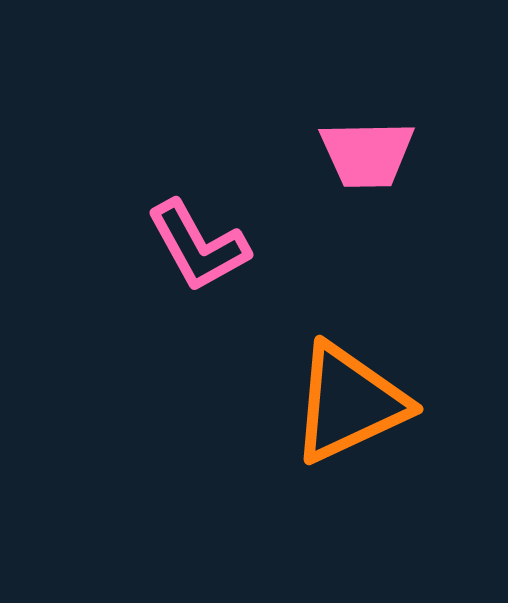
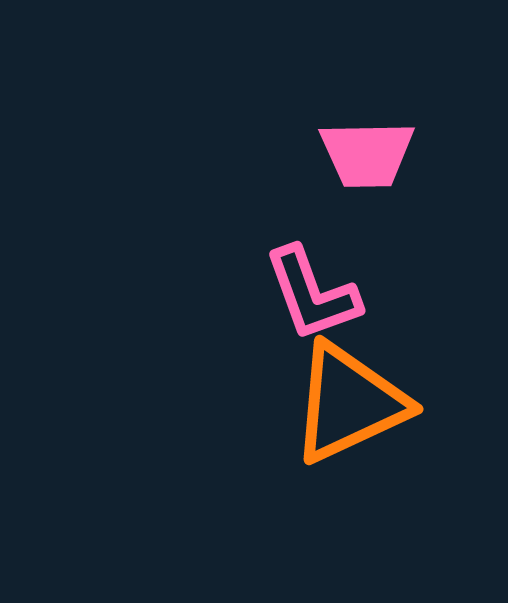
pink L-shape: moved 114 px right, 48 px down; rotated 9 degrees clockwise
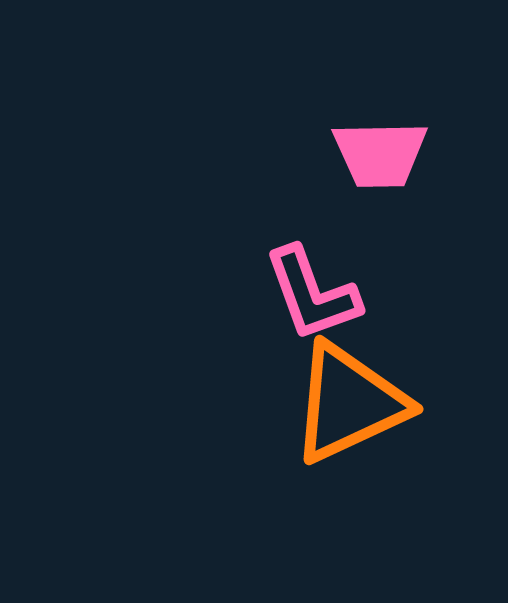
pink trapezoid: moved 13 px right
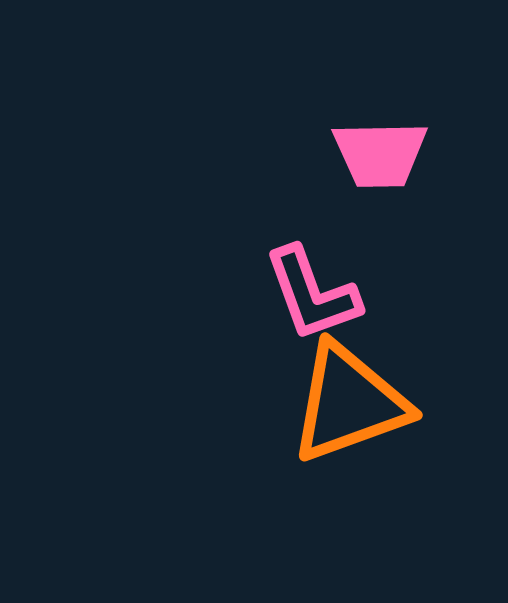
orange triangle: rotated 5 degrees clockwise
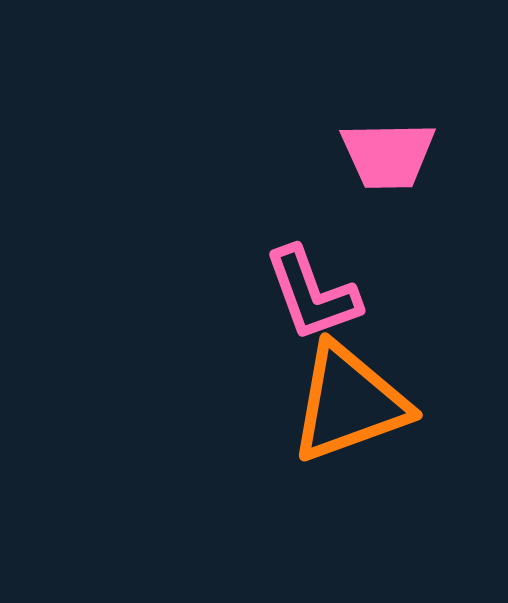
pink trapezoid: moved 8 px right, 1 px down
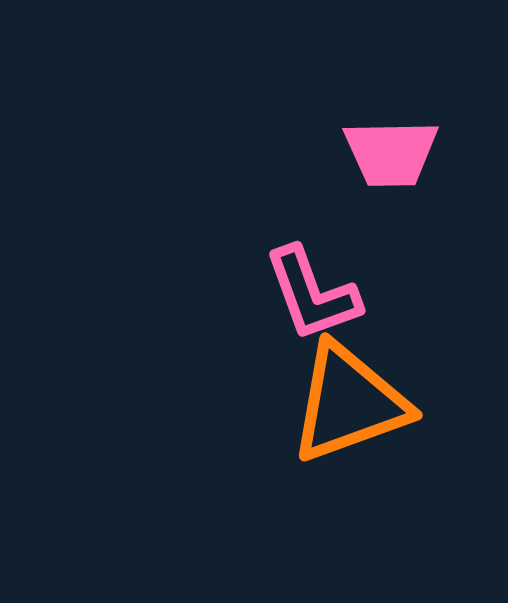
pink trapezoid: moved 3 px right, 2 px up
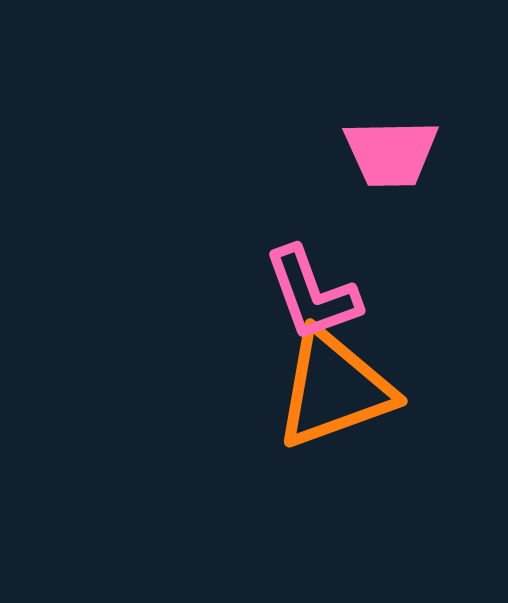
orange triangle: moved 15 px left, 14 px up
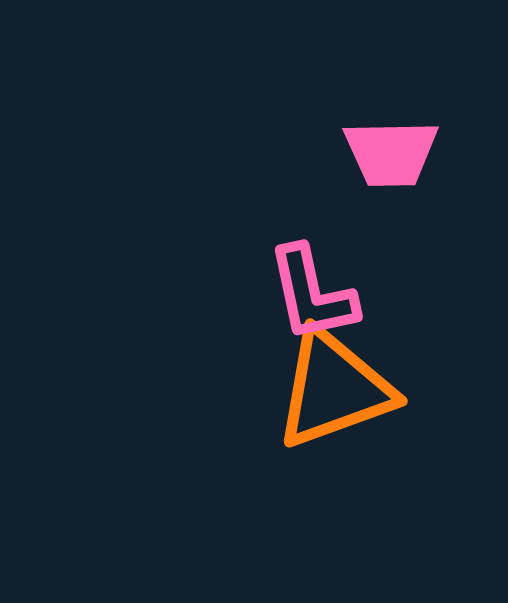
pink L-shape: rotated 8 degrees clockwise
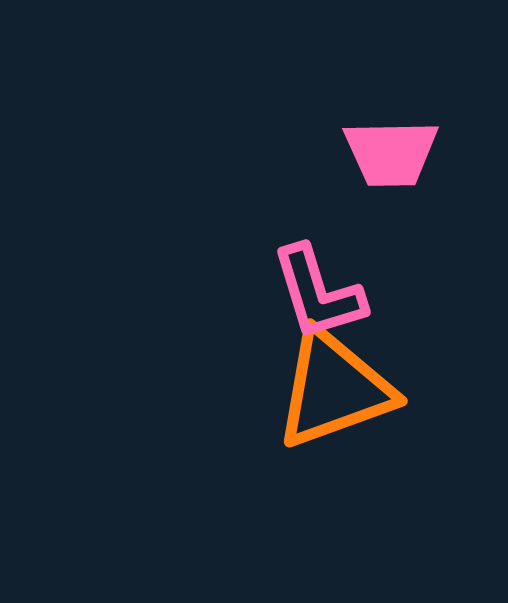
pink L-shape: moved 6 px right, 1 px up; rotated 5 degrees counterclockwise
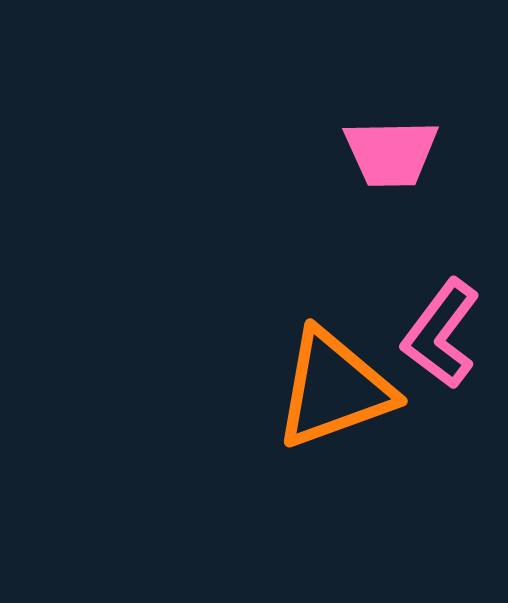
pink L-shape: moved 123 px right, 41 px down; rotated 54 degrees clockwise
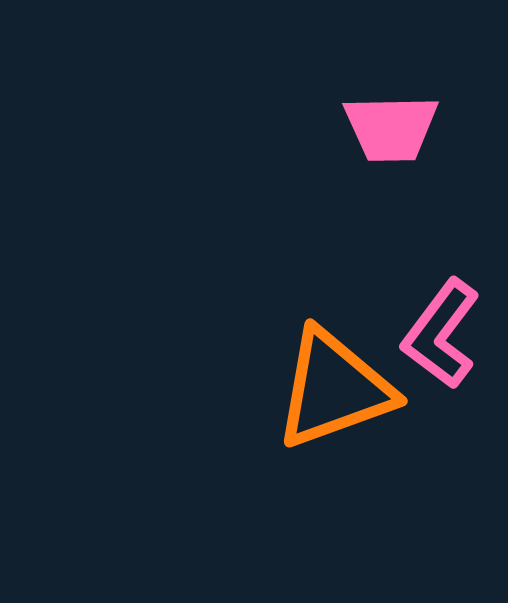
pink trapezoid: moved 25 px up
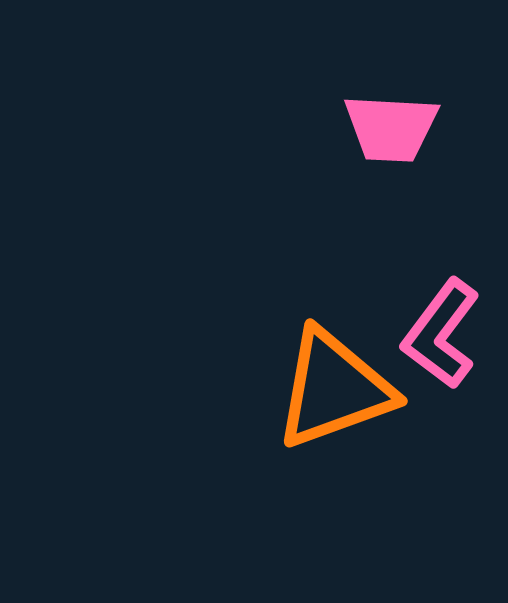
pink trapezoid: rotated 4 degrees clockwise
